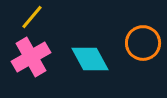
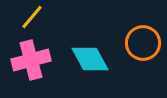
pink cross: moved 3 px down; rotated 15 degrees clockwise
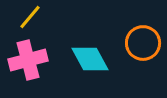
yellow line: moved 2 px left
pink cross: moved 3 px left
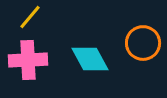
pink cross: rotated 12 degrees clockwise
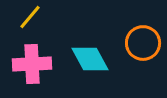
pink cross: moved 4 px right, 4 px down
